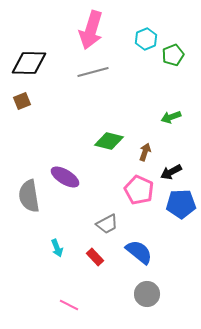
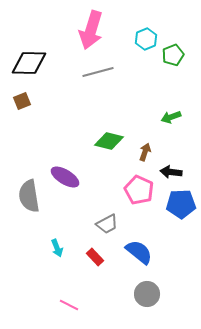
gray line: moved 5 px right
black arrow: rotated 35 degrees clockwise
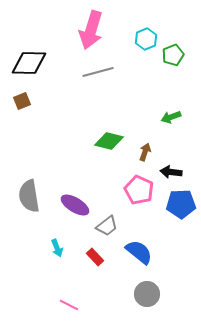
purple ellipse: moved 10 px right, 28 px down
gray trapezoid: moved 2 px down; rotated 10 degrees counterclockwise
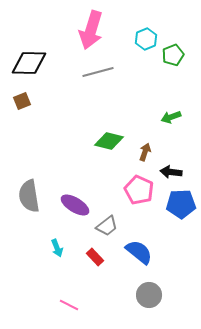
gray circle: moved 2 px right, 1 px down
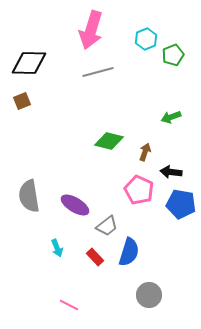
blue pentagon: rotated 12 degrees clockwise
blue semicircle: moved 10 px left; rotated 68 degrees clockwise
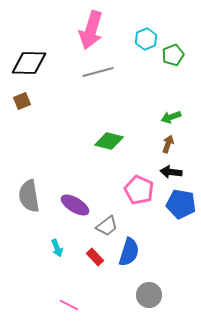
brown arrow: moved 23 px right, 8 px up
